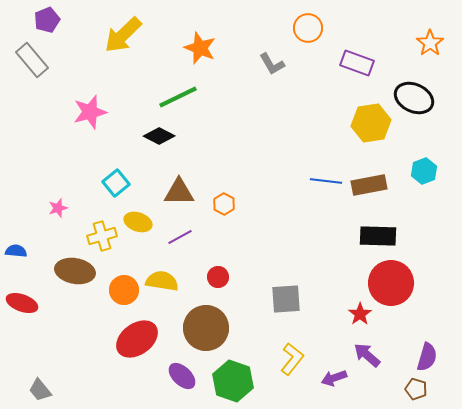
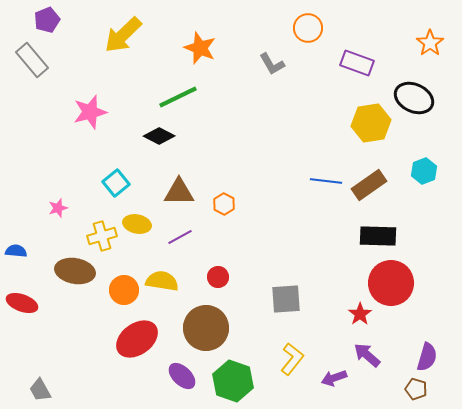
brown rectangle at (369, 185): rotated 24 degrees counterclockwise
yellow ellipse at (138, 222): moved 1 px left, 2 px down; rotated 8 degrees counterclockwise
gray trapezoid at (40, 390): rotated 10 degrees clockwise
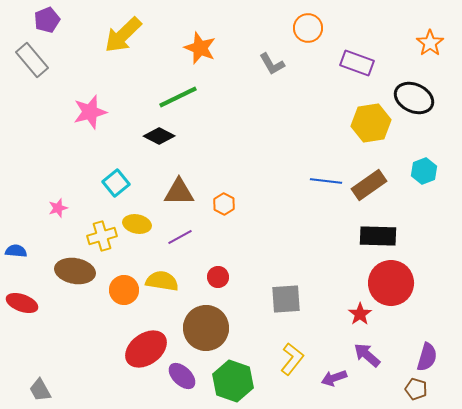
red ellipse at (137, 339): moved 9 px right, 10 px down
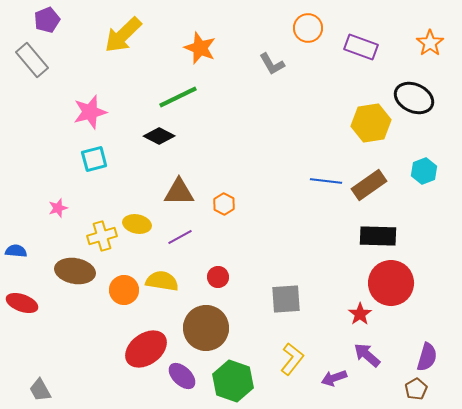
purple rectangle at (357, 63): moved 4 px right, 16 px up
cyan square at (116, 183): moved 22 px left, 24 px up; rotated 24 degrees clockwise
brown pentagon at (416, 389): rotated 25 degrees clockwise
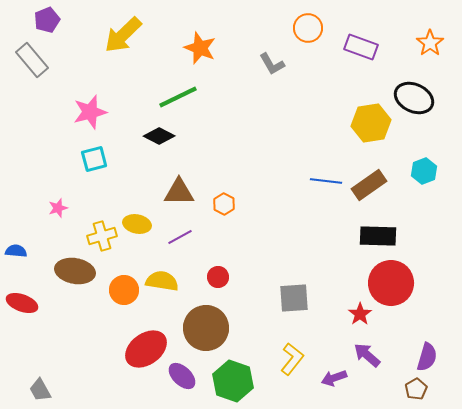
gray square at (286, 299): moved 8 px right, 1 px up
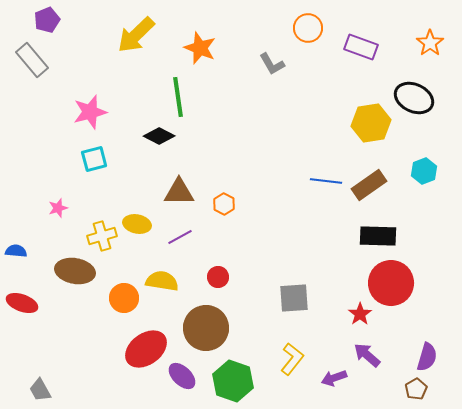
yellow arrow at (123, 35): moved 13 px right
green line at (178, 97): rotated 72 degrees counterclockwise
orange circle at (124, 290): moved 8 px down
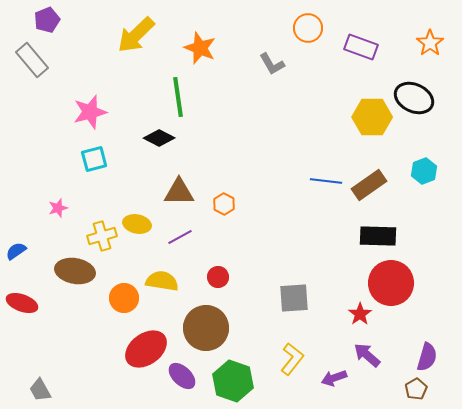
yellow hexagon at (371, 123): moved 1 px right, 6 px up; rotated 9 degrees clockwise
black diamond at (159, 136): moved 2 px down
blue semicircle at (16, 251): rotated 40 degrees counterclockwise
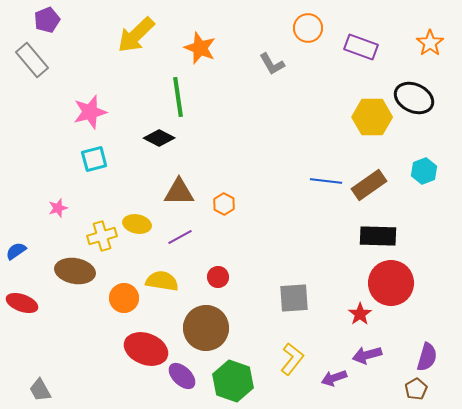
red ellipse at (146, 349): rotated 57 degrees clockwise
purple arrow at (367, 355): rotated 56 degrees counterclockwise
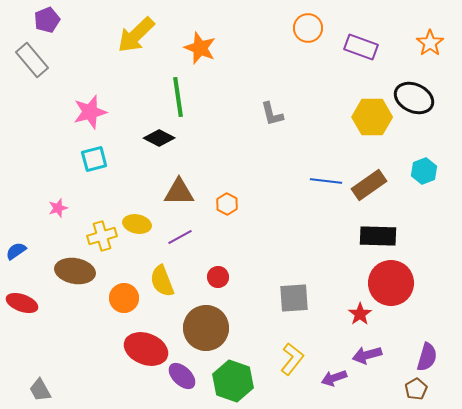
gray L-shape at (272, 64): moved 50 px down; rotated 16 degrees clockwise
orange hexagon at (224, 204): moved 3 px right
yellow semicircle at (162, 281): rotated 120 degrees counterclockwise
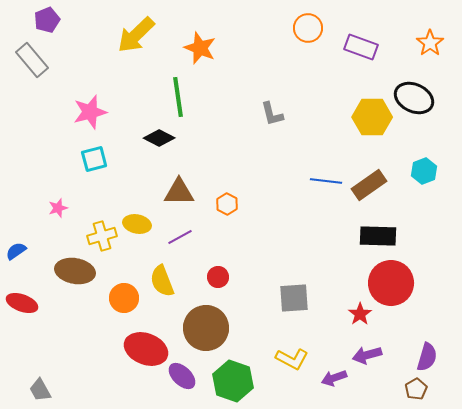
yellow L-shape at (292, 359): rotated 80 degrees clockwise
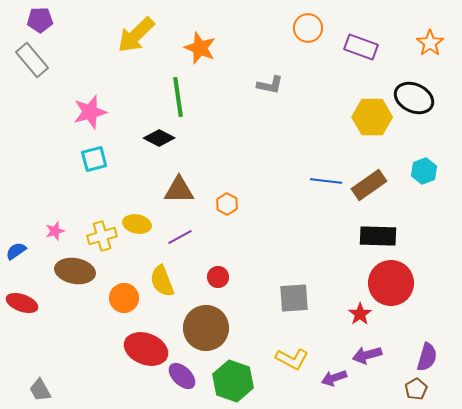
purple pentagon at (47, 20): moved 7 px left; rotated 20 degrees clockwise
gray L-shape at (272, 114): moved 2 px left, 29 px up; rotated 64 degrees counterclockwise
brown triangle at (179, 192): moved 2 px up
pink star at (58, 208): moved 3 px left, 23 px down
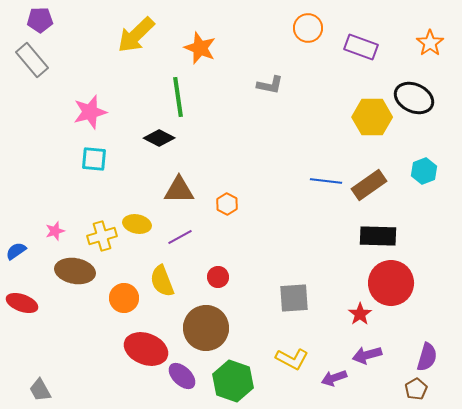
cyan square at (94, 159): rotated 20 degrees clockwise
